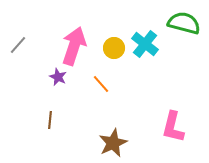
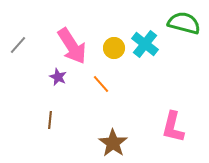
pink arrow: moved 2 px left; rotated 129 degrees clockwise
brown star: rotated 12 degrees counterclockwise
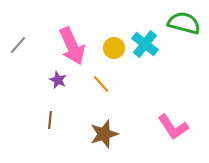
pink arrow: rotated 9 degrees clockwise
purple star: moved 3 px down
pink L-shape: rotated 48 degrees counterclockwise
brown star: moved 9 px left, 9 px up; rotated 20 degrees clockwise
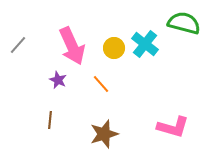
pink L-shape: rotated 40 degrees counterclockwise
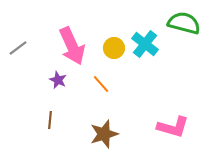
gray line: moved 3 px down; rotated 12 degrees clockwise
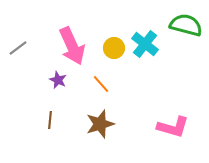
green semicircle: moved 2 px right, 2 px down
brown star: moved 4 px left, 10 px up
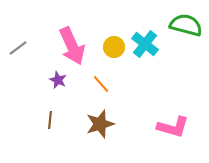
yellow circle: moved 1 px up
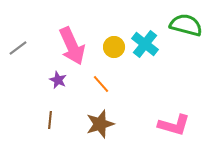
pink L-shape: moved 1 px right, 2 px up
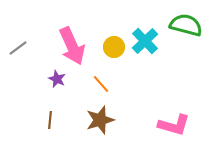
cyan cross: moved 3 px up; rotated 8 degrees clockwise
purple star: moved 1 px left, 1 px up
brown star: moved 4 px up
